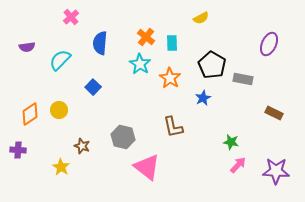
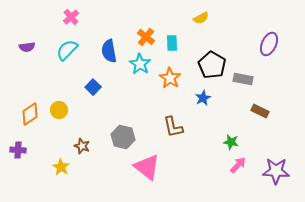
blue semicircle: moved 9 px right, 8 px down; rotated 15 degrees counterclockwise
cyan semicircle: moved 7 px right, 10 px up
brown rectangle: moved 14 px left, 2 px up
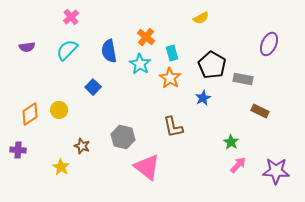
cyan rectangle: moved 10 px down; rotated 14 degrees counterclockwise
green star: rotated 21 degrees clockwise
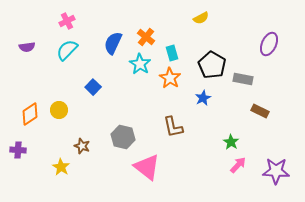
pink cross: moved 4 px left, 4 px down; rotated 14 degrees clockwise
blue semicircle: moved 4 px right, 8 px up; rotated 35 degrees clockwise
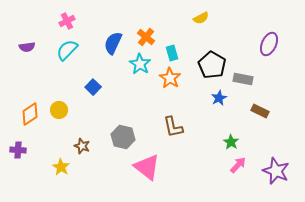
blue star: moved 16 px right
purple star: rotated 20 degrees clockwise
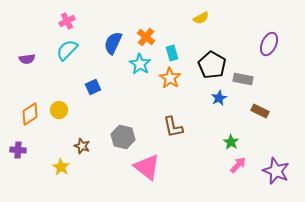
purple semicircle: moved 12 px down
blue square: rotated 21 degrees clockwise
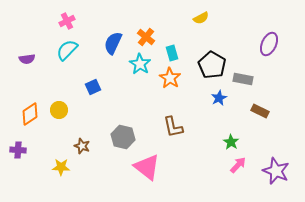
yellow star: rotated 30 degrees counterclockwise
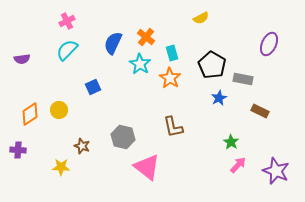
purple semicircle: moved 5 px left
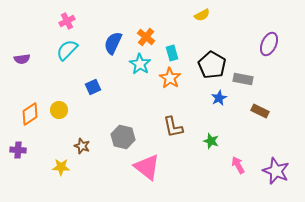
yellow semicircle: moved 1 px right, 3 px up
green star: moved 20 px left, 1 px up; rotated 14 degrees counterclockwise
pink arrow: rotated 72 degrees counterclockwise
